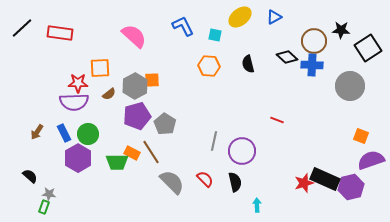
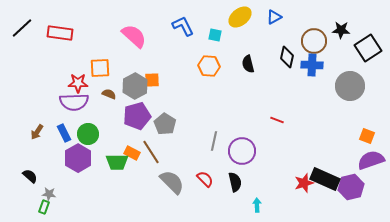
black diamond at (287, 57): rotated 60 degrees clockwise
brown semicircle at (109, 94): rotated 120 degrees counterclockwise
orange square at (361, 136): moved 6 px right
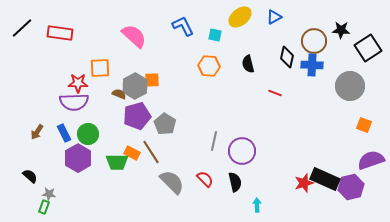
brown semicircle at (109, 94): moved 10 px right
red line at (277, 120): moved 2 px left, 27 px up
orange square at (367, 136): moved 3 px left, 11 px up
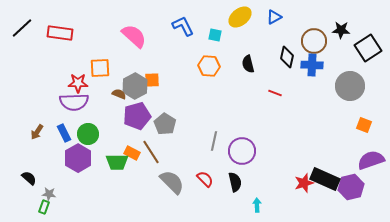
black semicircle at (30, 176): moved 1 px left, 2 px down
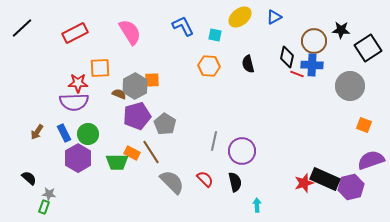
red rectangle at (60, 33): moved 15 px right; rotated 35 degrees counterclockwise
pink semicircle at (134, 36): moved 4 px left, 4 px up; rotated 16 degrees clockwise
red line at (275, 93): moved 22 px right, 19 px up
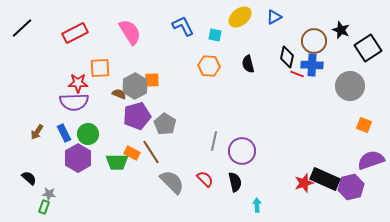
black star at (341, 30): rotated 18 degrees clockwise
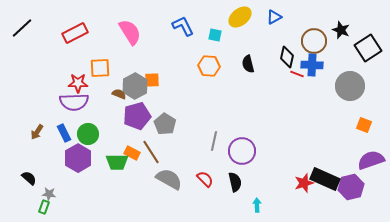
gray semicircle at (172, 182): moved 3 px left, 3 px up; rotated 16 degrees counterclockwise
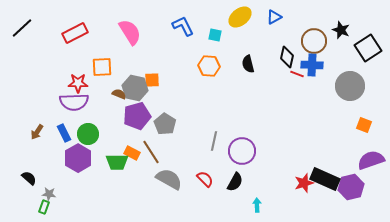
orange square at (100, 68): moved 2 px right, 1 px up
gray hexagon at (135, 86): moved 2 px down; rotated 20 degrees counterclockwise
black semicircle at (235, 182): rotated 42 degrees clockwise
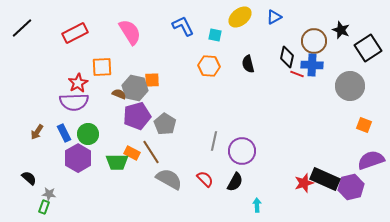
red star at (78, 83): rotated 30 degrees counterclockwise
